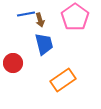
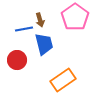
blue line: moved 2 px left, 15 px down
red circle: moved 4 px right, 3 px up
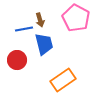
pink pentagon: moved 1 px right, 1 px down; rotated 8 degrees counterclockwise
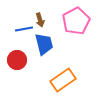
pink pentagon: moved 3 px down; rotated 16 degrees clockwise
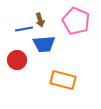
pink pentagon: rotated 20 degrees counterclockwise
blue trapezoid: rotated 100 degrees clockwise
orange rectangle: rotated 50 degrees clockwise
